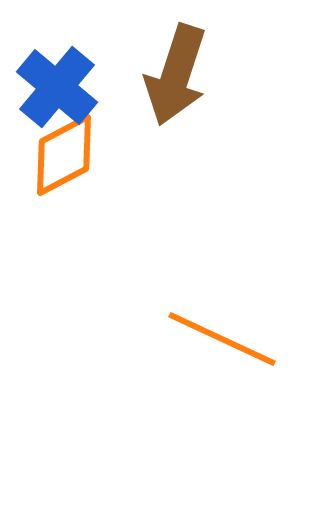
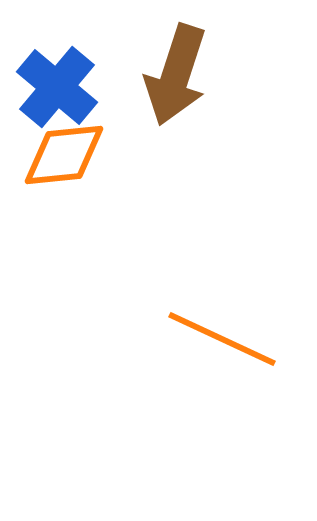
orange diamond: rotated 22 degrees clockwise
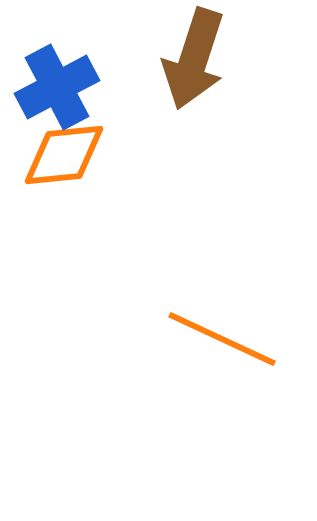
brown arrow: moved 18 px right, 16 px up
blue cross: rotated 22 degrees clockwise
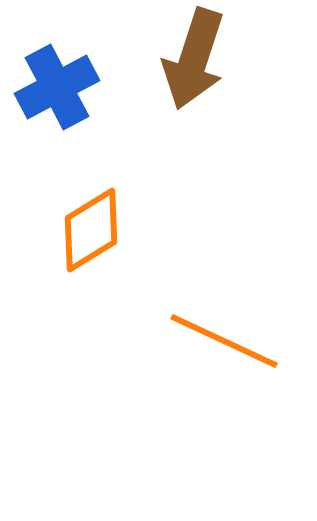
orange diamond: moved 27 px right, 75 px down; rotated 26 degrees counterclockwise
orange line: moved 2 px right, 2 px down
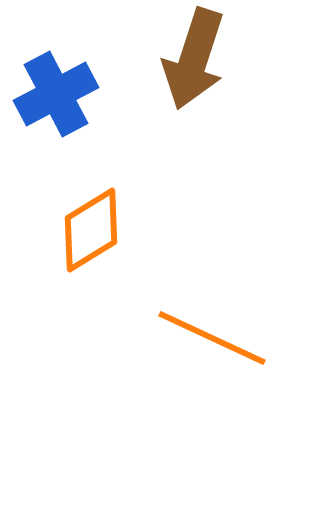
blue cross: moved 1 px left, 7 px down
orange line: moved 12 px left, 3 px up
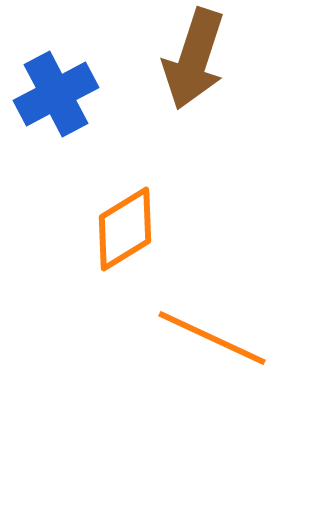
orange diamond: moved 34 px right, 1 px up
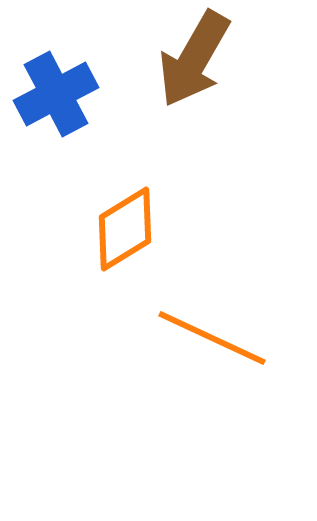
brown arrow: rotated 12 degrees clockwise
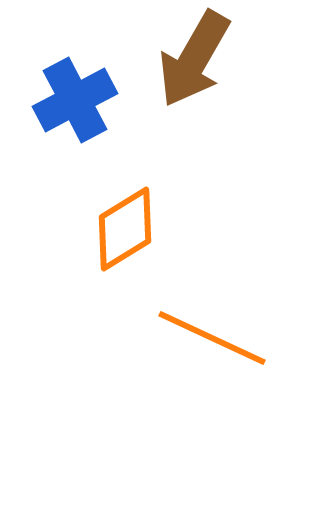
blue cross: moved 19 px right, 6 px down
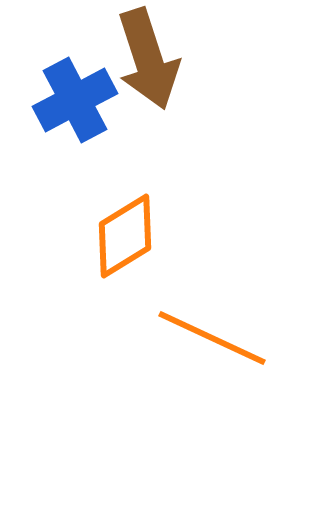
brown arrow: moved 46 px left; rotated 48 degrees counterclockwise
orange diamond: moved 7 px down
